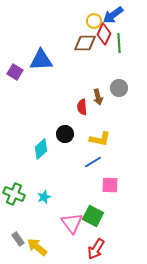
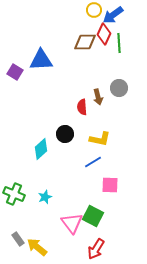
yellow circle: moved 11 px up
brown diamond: moved 1 px up
cyan star: moved 1 px right
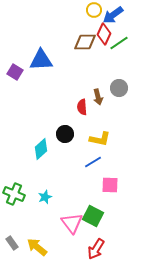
green line: rotated 60 degrees clockwise
gray rectangle: moved 6 px left, 4 px down
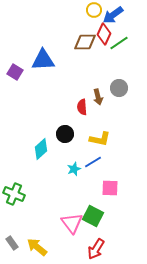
blue triangle: moved 2 px right
pink square: moved 3 px down
cyan star: moved 29 px right, 28 px up
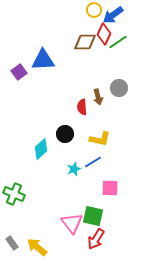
green line: moved 1 px left, 1 px up
purple square: moved 4 px right; rotated 21 degrees clockwise
green square: rotated 15 degrees counterclockwise
red arrow: moved 10 px up
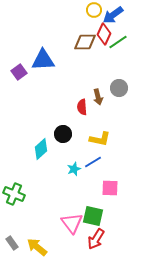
black circle: moved 2 px left
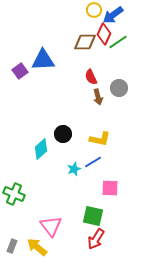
purple square: moved 1 px right, 1 px up
red semicircle: moved 9 px right, 30 px up; rotated 21 degrees counterclockwise
pink triangle: moved 21 px left, 3 px down
gray rectangle: moved 3 px down; rotated 56 degrees clockwise
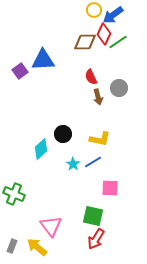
cyan star: moved 1 px left, 5 px up; rotated 16 degrees counterclockwise
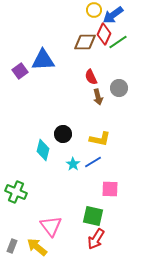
cyan diamond: moved 2 px right, 1 px down; rotated 35 degrees counterclockwise
pink square: moved 1 px down
green cross: moved 2 px right, 2 px up
